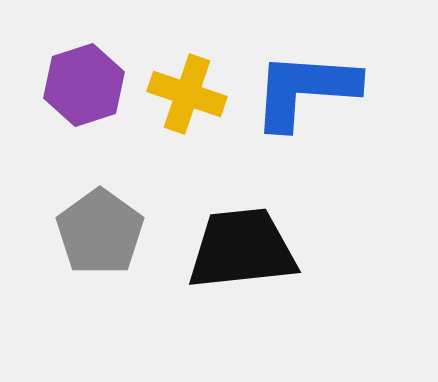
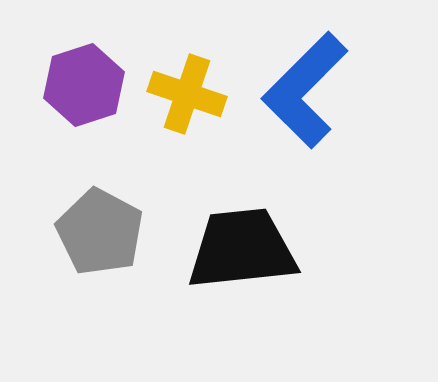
blue L-shape: rotated 49 degrees counterclockwise
gray pentagon: rotated 8 degrees counterclockwise
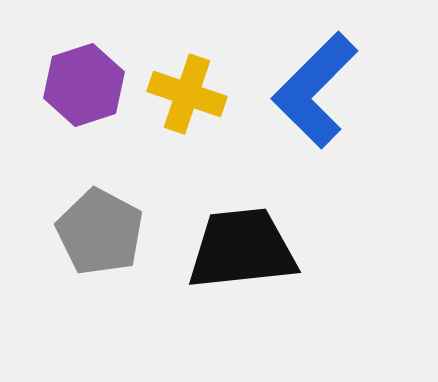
blue L-shape: moved 10 px right
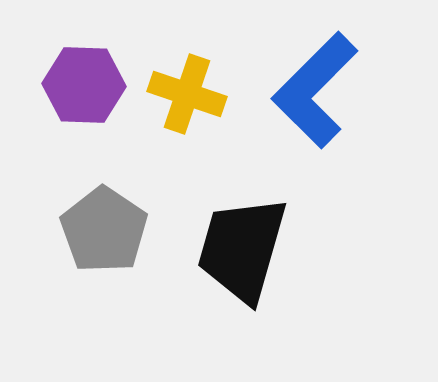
purple hexagon: rotated 20 degrees clockwise
gray pentagon: moved 4 px right, 2 px up; rotated 6 degrees clockwise
black trapezoid: rotated 68 degrees counterclockwise
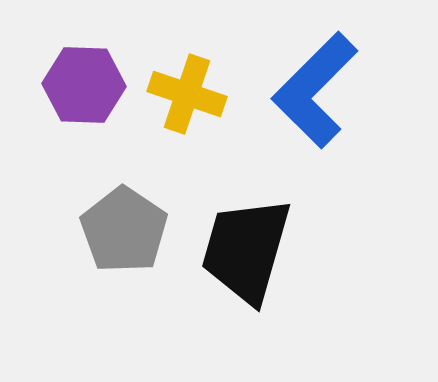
gray pentagon: moved 20 px right
black trapezoid: moved 4 px right, 1 px down
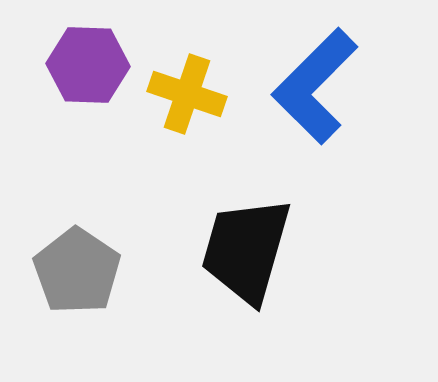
purple hexagon: moved 4 px right, 20 px up
blue L-shape: moved 4 px up
gray pentagon: moved 47 px left, 41 px down
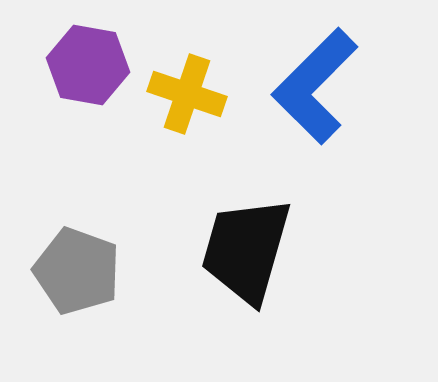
purple hexagon: rotated 8 degrees clockwise
gray pentagon: rotated 14 degrees counterclockwise
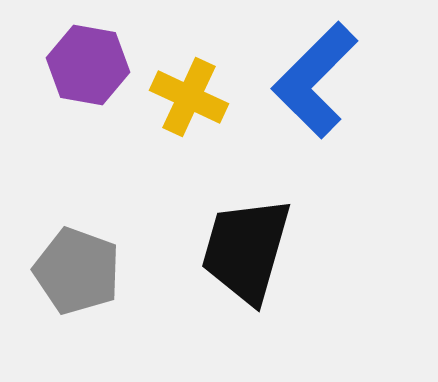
blue L-shape: moved 6 px up
yellow cross: moved 2 px right, 3 px down; rotated 6 degrees clockwise
